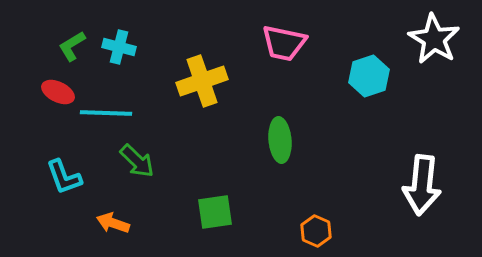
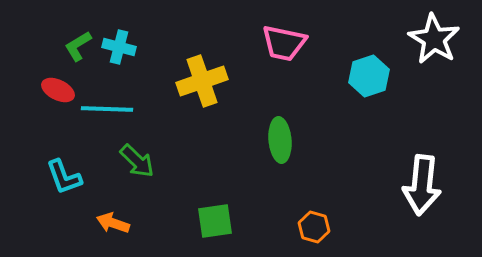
green L-shape: moved 6 px right
red ellipse: moved 2 px up
cyan line: moved 1 px right, 4 px up
green square: moved 9 px down
orange hexagon: moved 2 px left, 4 px up; rotated 8 degrees counterclockwise
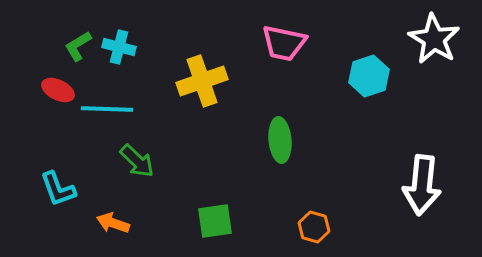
cyan L-shape: moved 6 px left, 12 px down
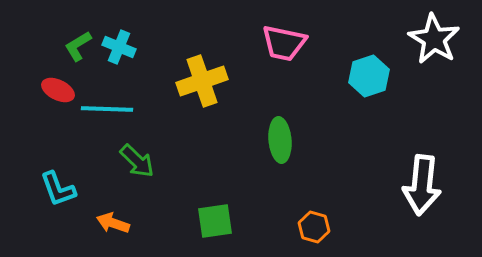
cyan cross: rotated 8 degrees clockwise
